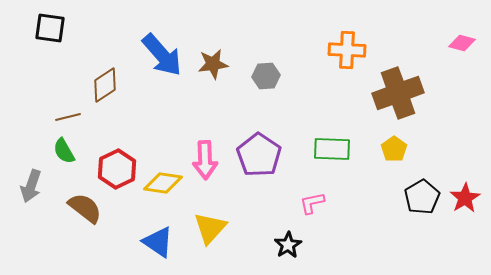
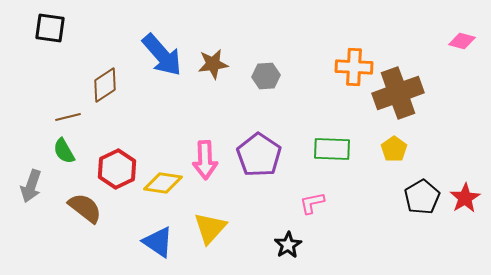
pink diamond: moved 2 px up
orange cross: moved 7 px right, 17 px down
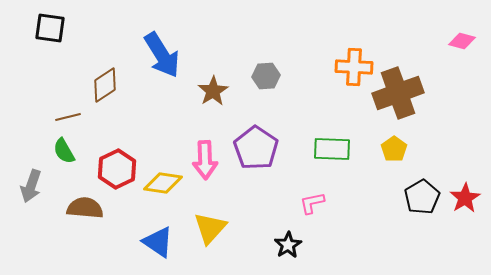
blue arrow: rotated 9 degrees clockwise
brown star: moved 27 px down; rotated 24 degrees counterclockwise
purple pentagon: moved 3 px left, 7 px up
brown semicircle: rotated 33 degrees counterclockwise
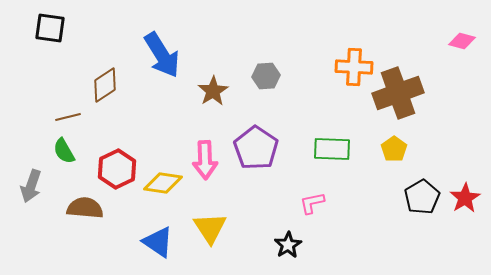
yellow triangle: rotated 15 degrees counterclockwise
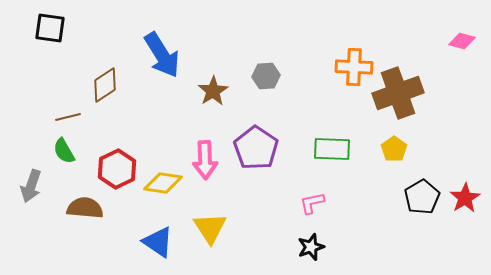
black star: moved 23 px right, 2 px down; rotated 12 degrees clockwise
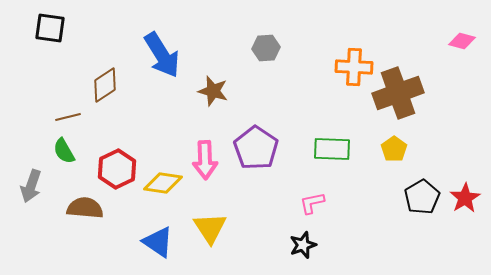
gray hexagon: moved 28 px up
brown star: rotated 24 degrees counterclockwise
black star: moved 8 px left, 2 px up
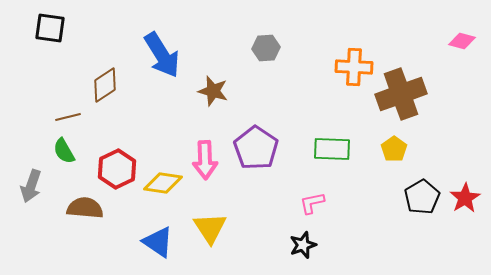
brown cross: moved 3 px right, 1 px down
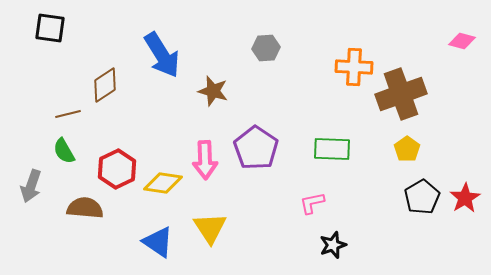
brown line: moved 3 px up
yellow pentagon: moved 13 px right
black star: moved 30 px right
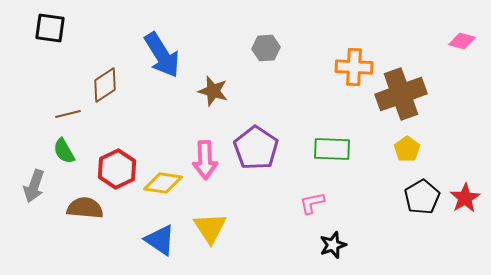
gray arrow: moved 3 px right
blue triangle: moved 2 px right, 2 px up
